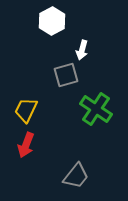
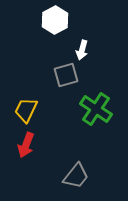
white hexagon: moved 3 px right, 1 px up
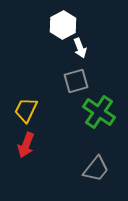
white hexagon: moved 8 px right, 5 px down
white arrow: moved 2 px left, 2 px up; rotated 36 degrees counterclockwise
gray square: moved 10 px right, 6 px down
green cross: moved 3 px right, 3 px down
gray trapezoid: moved 20 px right, 7 px up
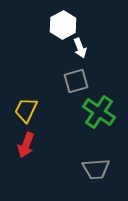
gray trapezoid: rotated 48 degrees clockwise
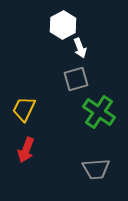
gray square: moved 2 px up
yellow trapezoid: moved 2 px left, 1 px up
red arrow: moved 5 px down
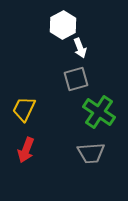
gray trapezoid: moved 5 px left, 16 px up
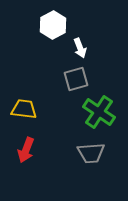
white hexagon: moved 10 px left
yellow trapezoid: rotated 72 degrees clockwise
